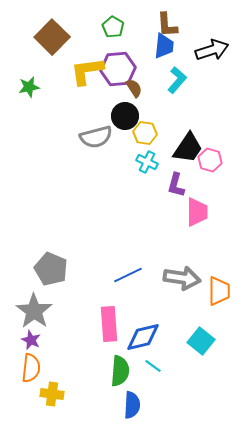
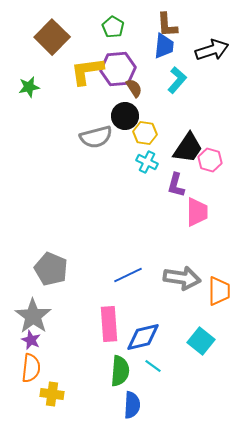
gray star: moved 1 px left, 5 px down
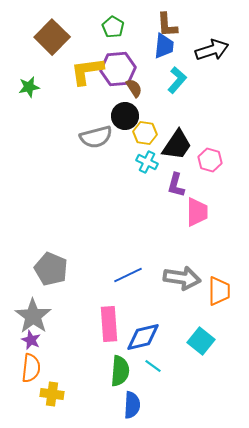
black trapezoid: moved 11 px left, 3 px up
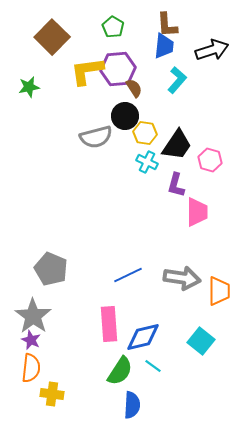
green semicircle: rotated 28 degrees clockwise
